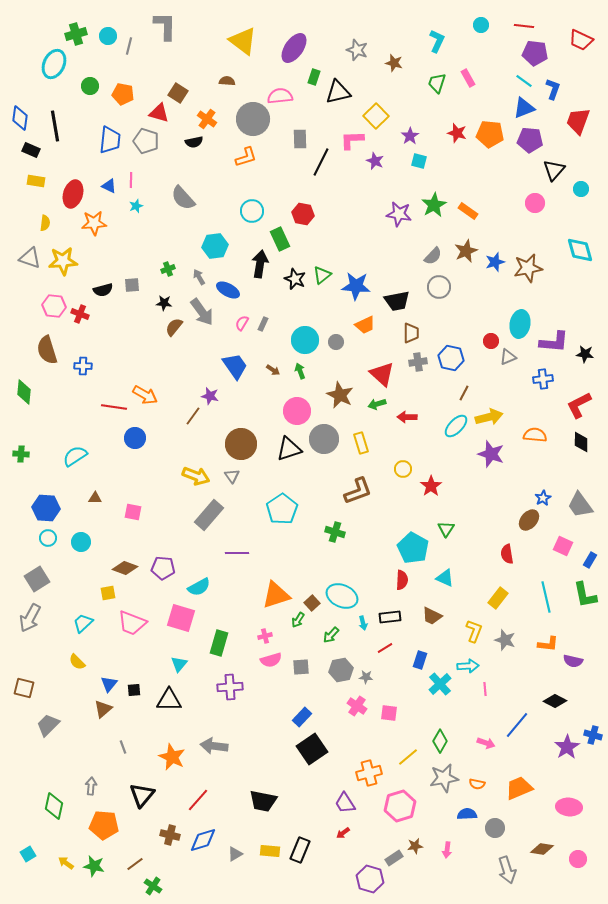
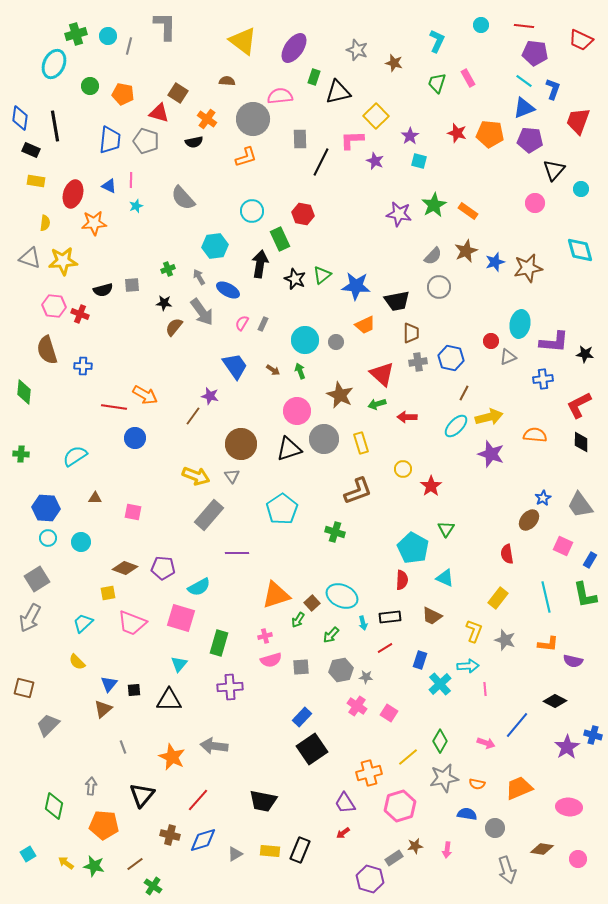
pink square at (389, 713): rotated 24 degrees clockwise
blue semicircle at (467, 814): rotated 12 degrees clockwise
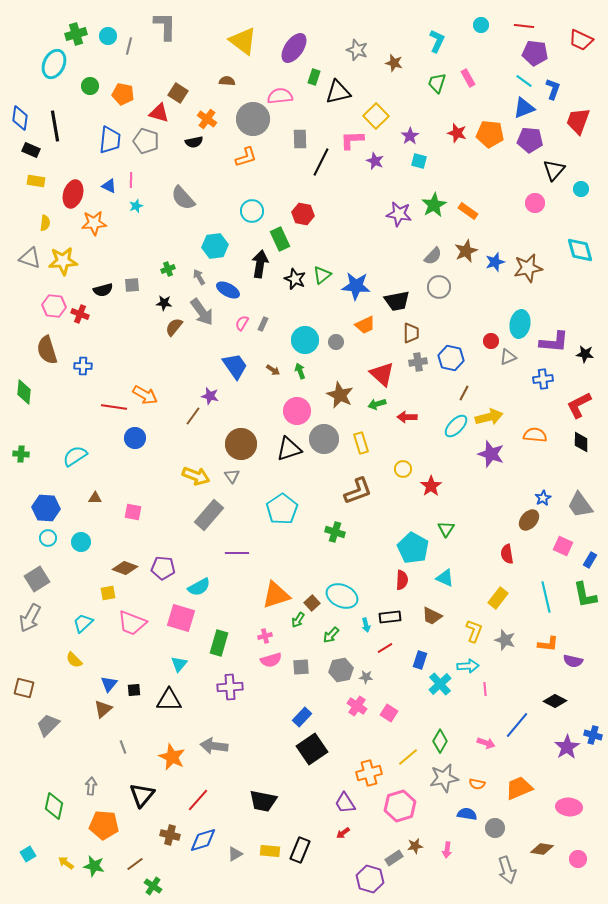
cyan arrow at (363, 623): moved 3 px right, 2 px down
yellow semicircle at (77, 662): moved 3 px left, 2 px up
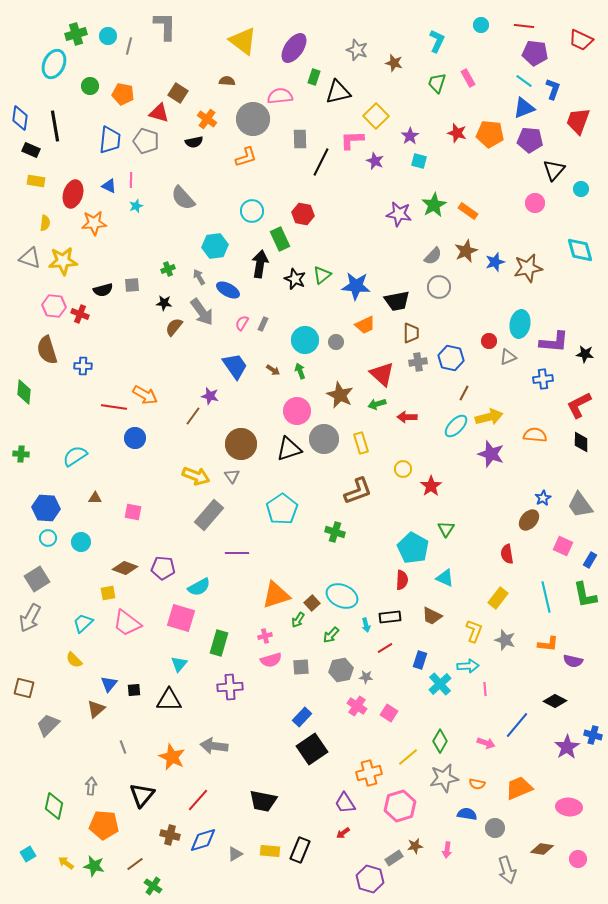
red circle at (491, 341): moved 2 px left
pink trapezoid at (132, 623): moved 5 px left; rotated 16 degrees clockwise
brown triangle at (103, 709): moved 7 px left
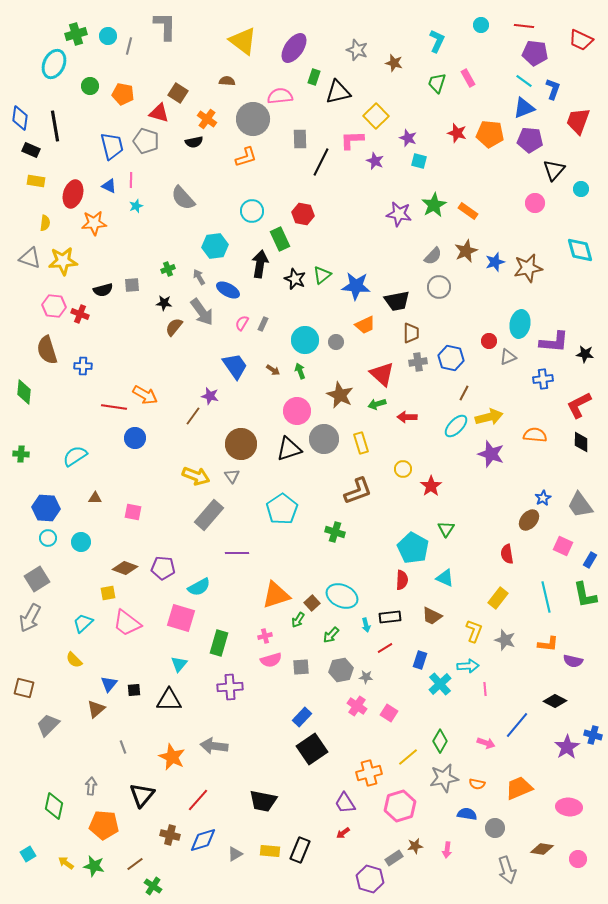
purple star at (410, 136): moved 2 px left, 2 px down; rotated 18 degrees counterclockwise
blue trapezoid at (110, 140): moved 2 px right, 6 px down; rotated 20 degrees counterclockwise
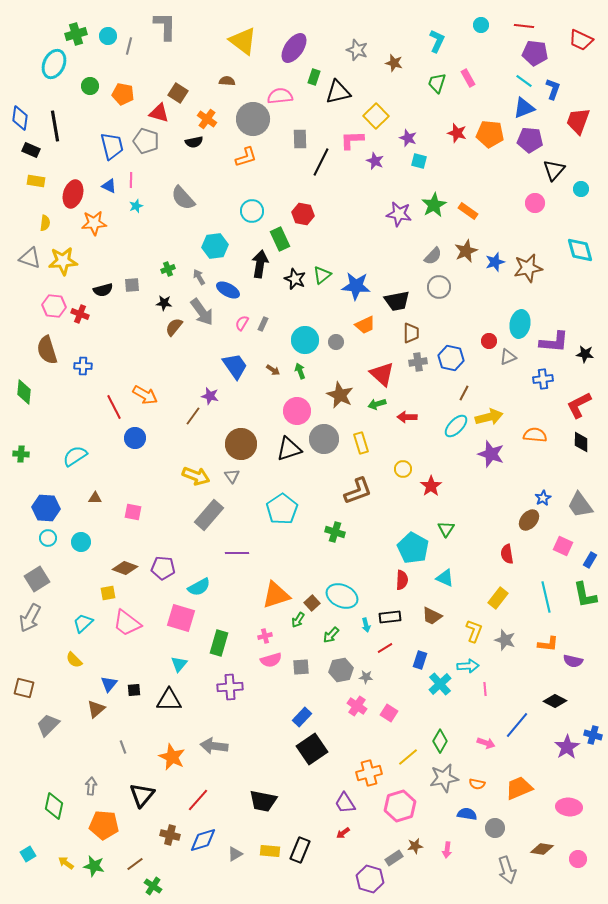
red line at (114, 407): rotated 55 degrees clockwise
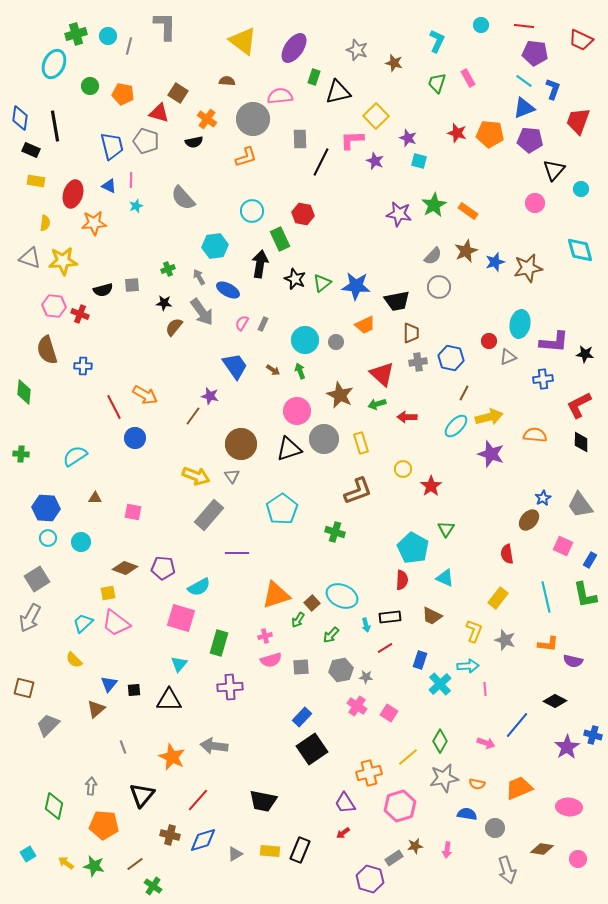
green triangle at (322, 275): moved 8 px down
pink trapezoid at (127, 623): moved 11 px left
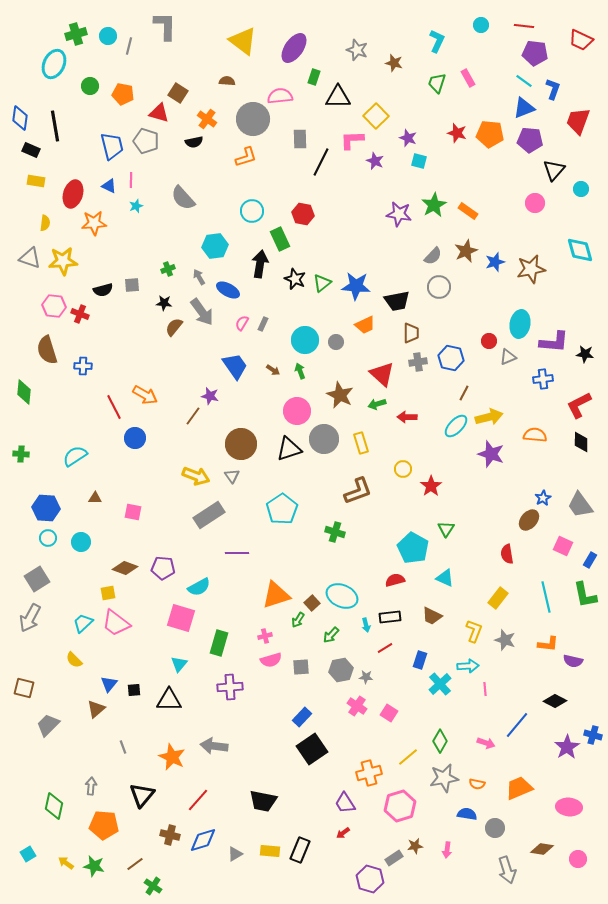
black triangle at (338, 92): moved 5 px down; rotated 12 degrees clockwise
brown star at (528, 268): moved 3 px right, 1 px down
gray rectangle at (209, 515): rotated 16 degrees clockwise
red semicircle at (402, 580): moved 7 px left; rotated 108 degrees counterclockwise
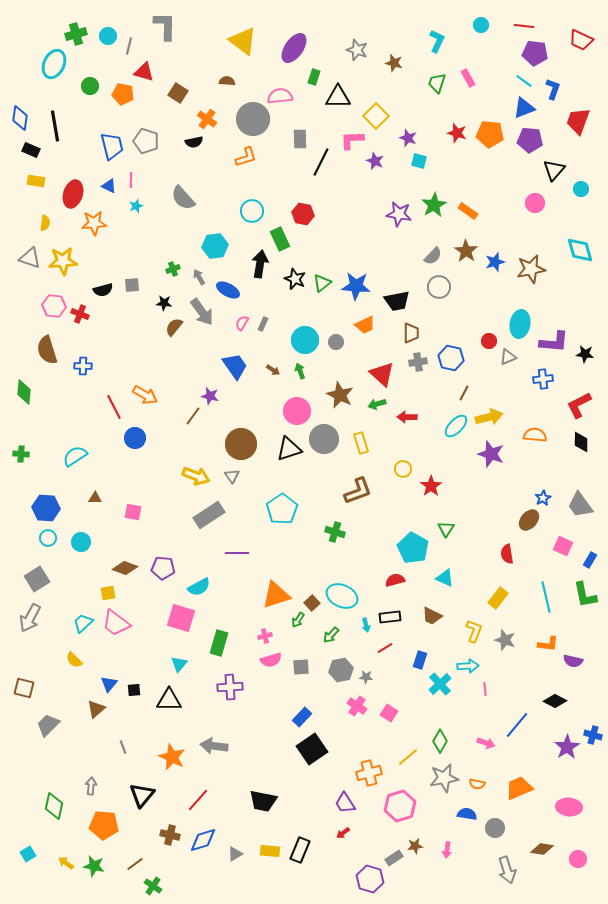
red triangle at (159, 113): moved 15 px left, 41 px up
brown star at (466, 251): rotated 15 degrees counterclockwise
green cross at (168, 269): moved 5 px right
